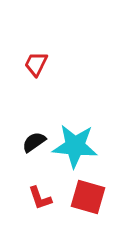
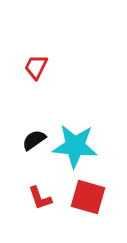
red trapezoid: moved 3 px down
black semicircle: moved 2 px up
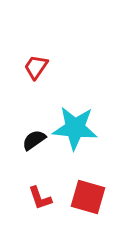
red trapezoid: rotated 8 degrees clockwise
cyan star: moved 18 px up
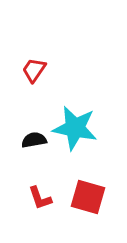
red trapezoid: moved 2 px left, 3 px down
cyan star: rotated 6 degrees clockwise
black semicircle: rotated 25 degrees clockwise
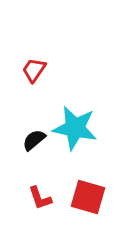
black semicircle: rotated 30 degrees counterclockwise
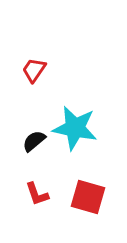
black semicircle: moved 1 px down
red L-shape: moved 3 px left, 4 px up
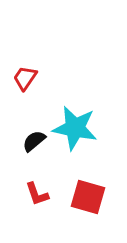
red trapezoid: moved 9 px left, 8 px down
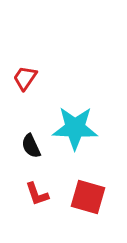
cyan star: rotated 9 degrees counterclockwise
black semicircle: moved 3 px left, 5 px down; rotated 75 degrees counterclockwise
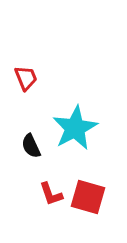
red trapezoid: moved 1 px right; rotated 124 degrees clockwise
cyan star: rotated 30 degrees counterclockwise
red L-shape: moved 14 px right
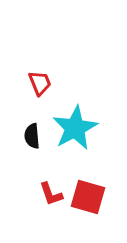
red trapezoid: moved 14 px right, 5 px down
black semicircle: moved 1 px right, 10 px up; rotated 20 degrees clockwise
